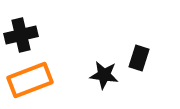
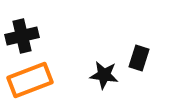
black cross: moved 1 px right, 1 px down
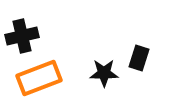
black star: moved 2 px up; rotated 8 degrees counterclockwise
orange rectangle: moved 9 px right, 2 px up
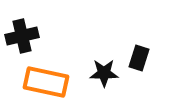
orange rectangle: moved 7 px right, 4 px down; rotated 33 degrees clockwise
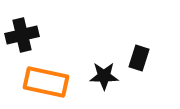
black cross: moved 1 px up
black star: moved 3 px down
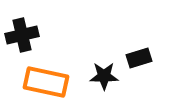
black rectangle: rotated 55 degrees clockwise
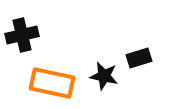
black star: rotated 12 degrees clockwise
orange rectangle: moved 6 px right, 1 px down
